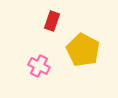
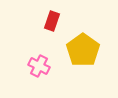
yellow pentagon: rotated 8 degrees clockwise
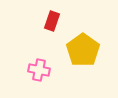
pink cross: moved 4 px down; rotated 15 degrees counterclockwise
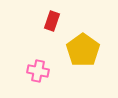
pink cross: moved 1 px left, 1 px down
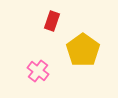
pink cross: rotated 25 degrees clockwise
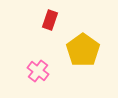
red rectangle: moved 2 px left, 1 px up
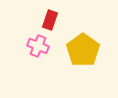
pink cross: moved 25 px up; rotated 15 degrees counterclockwise
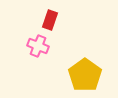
yellow pentagon: moved 2 px right, 25 px down
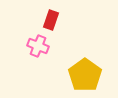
red rectangle: moved 1 px right
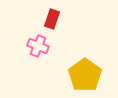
red rectangle: moved 1 px right, 1 px up
